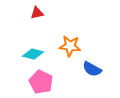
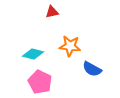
red triangle: moved 15 px right, 1 px up
pink pentagon: moved 1 px left
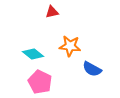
cyan diamond: rotated 25 degrees clockwise
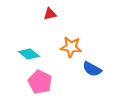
red triangle: moved 2 px left, 2 px down
orange star: moved 1 px right, 1 px down
cyan diamond: moved 4 px left
